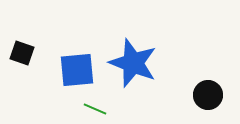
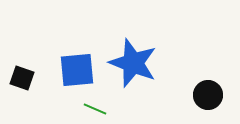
black square: moved 25 px down
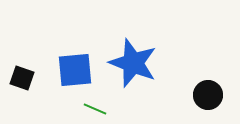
blue square: moved 2 px left
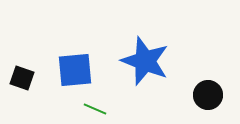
blue star: moved 12 px right, 2 px up
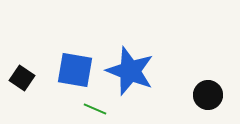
blue star: moved 15 px left, 10 px down
blue square: rotated 15 degrees clockwise
black square: rotated 15 degrees clockwise
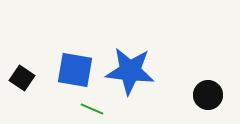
blue star: rotated 15 degrees counterclockwise
green line: moved 3 px left
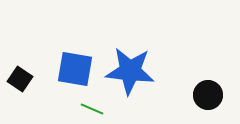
blue square: moved 1 px up
black square: moved 2 px left, 1 px down
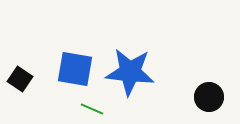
blue star: moved 1 px down
black circle: moved 1 px right, 2 px down
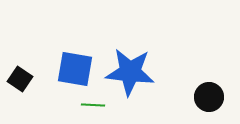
green line: moved 1 px right, 4 px up; rotated 20 degrees counterclockwise
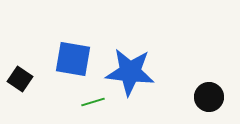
blue square: moved 2 px left, 10 px up
green line: moved 3 px up; rotated 20 degrees counterclockwise
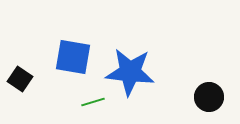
blue square: moved 2 px up
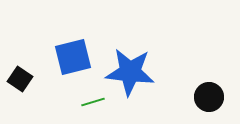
blue square: rotated 24 degrees counterclockwise
